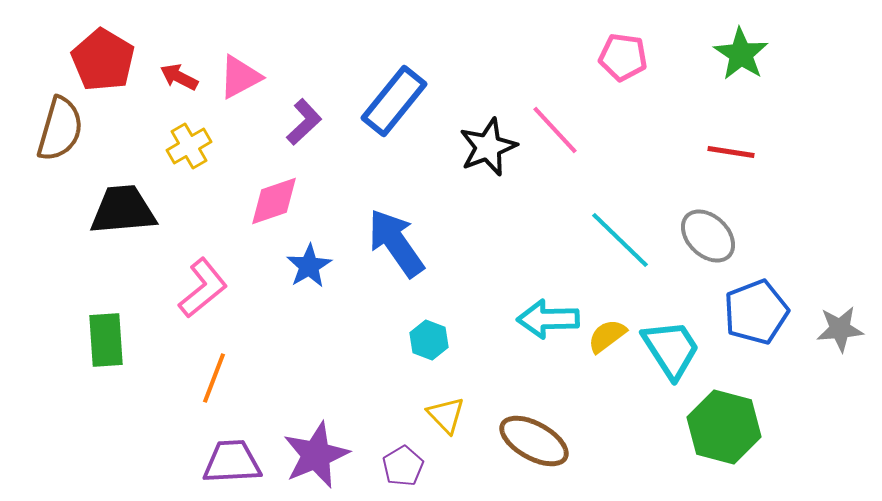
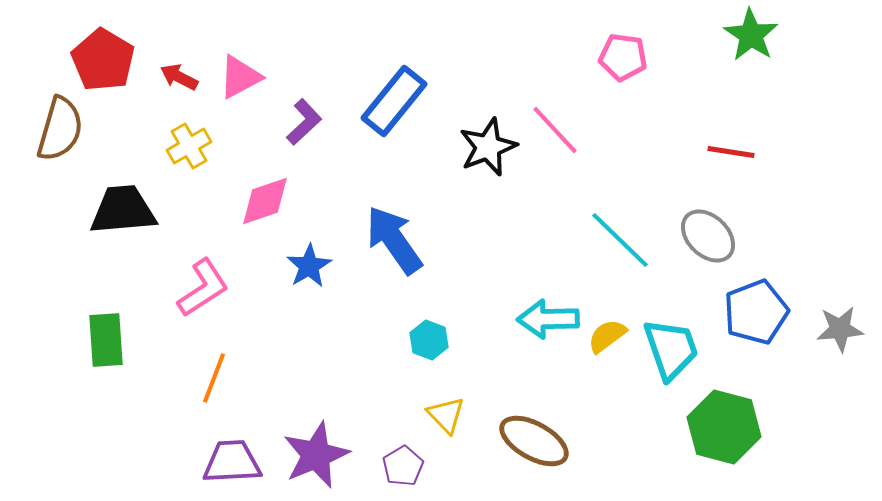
green star: moved 10 px right, 19 px up
pink diamond: moved 9 px left
blue arrow: moved 2 px left, 3 px up
pink L-shape: rotated 6 degrees clockwise
cyan trapezoid: rotated 14 degrees clockwise
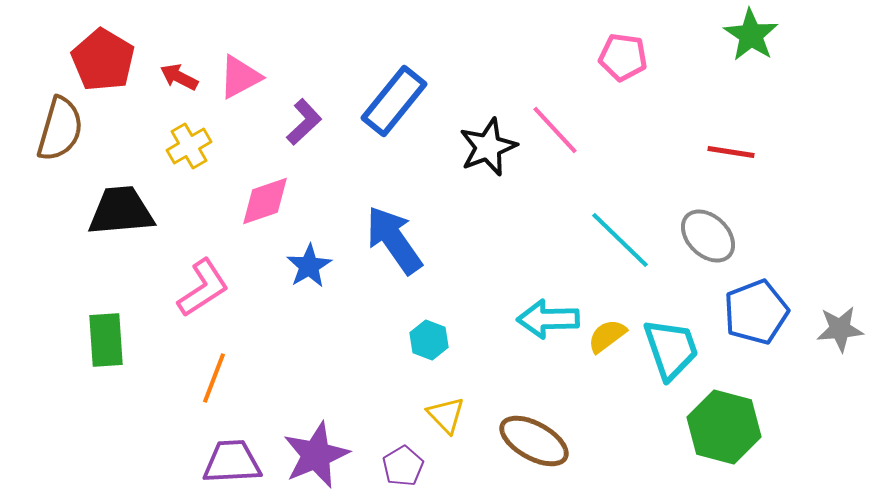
black trapezoid: moved 2 px left, 1 px down
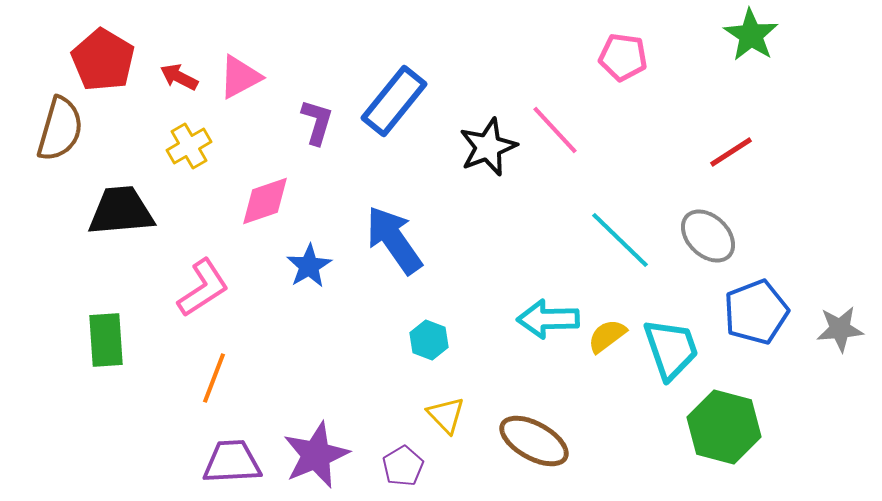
purple L-shape: moved 13 px right; rotated 30 degrees counterclockwise
red line: rotated 42 degrees counterclockwise
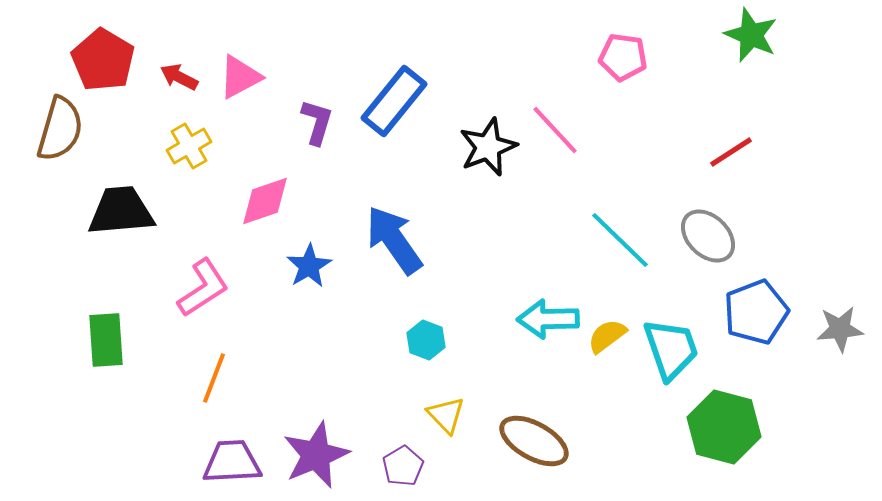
green star: rotated 10 degrees counterclockwise
cyan hexagon: moved 3 px left
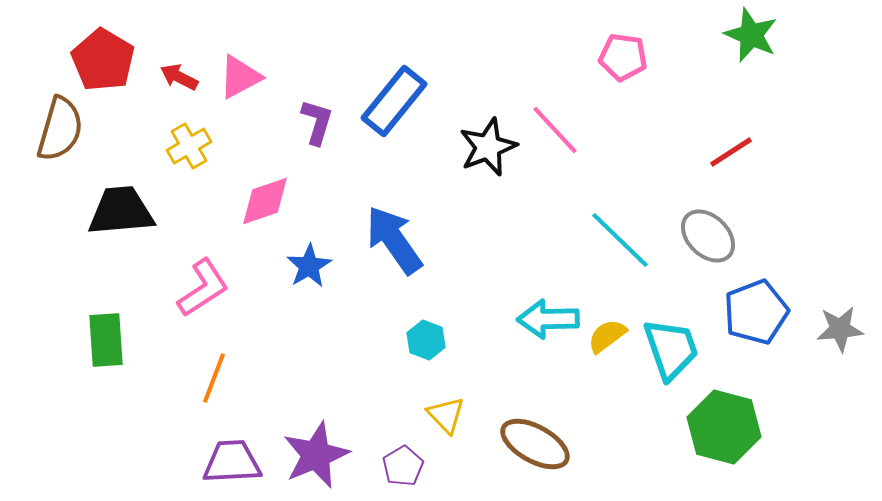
brown ellipse: moved 1 px right, 3 px down
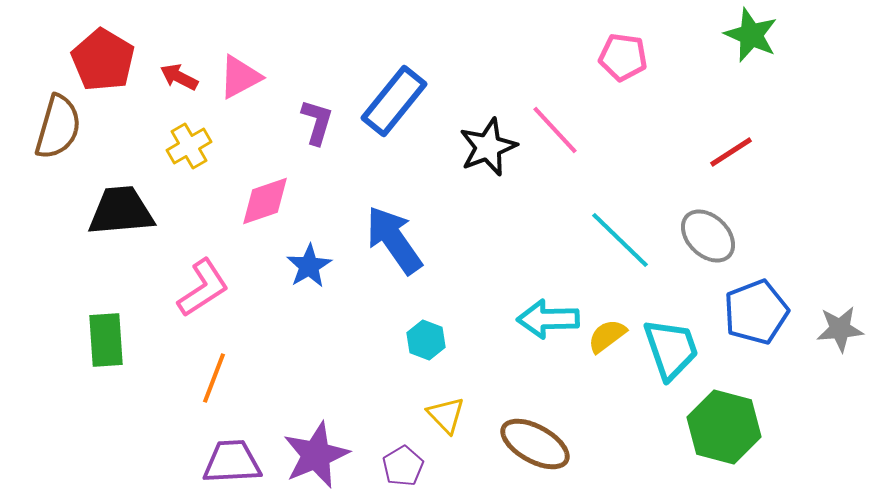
brown semicircle: moved 2 px left, 2 px up
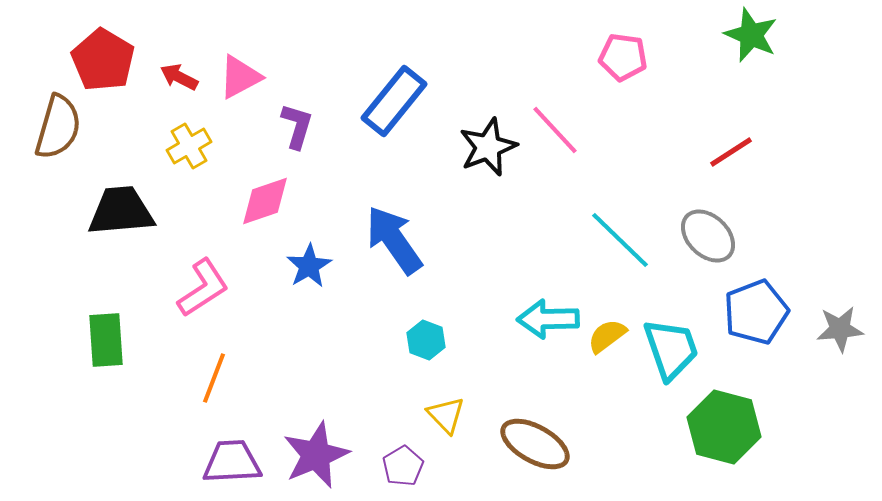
purple L-shape: moved 20 px left, 4 px down
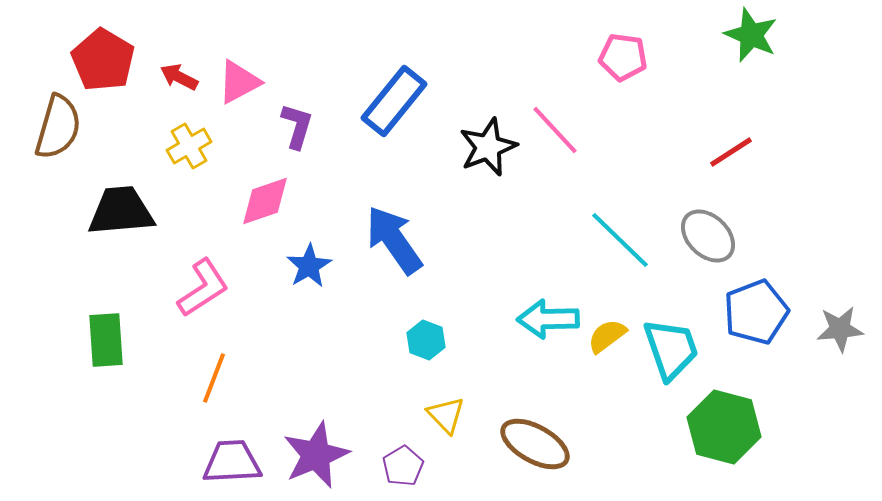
pink triangle: moved 1 px left, 5 px down
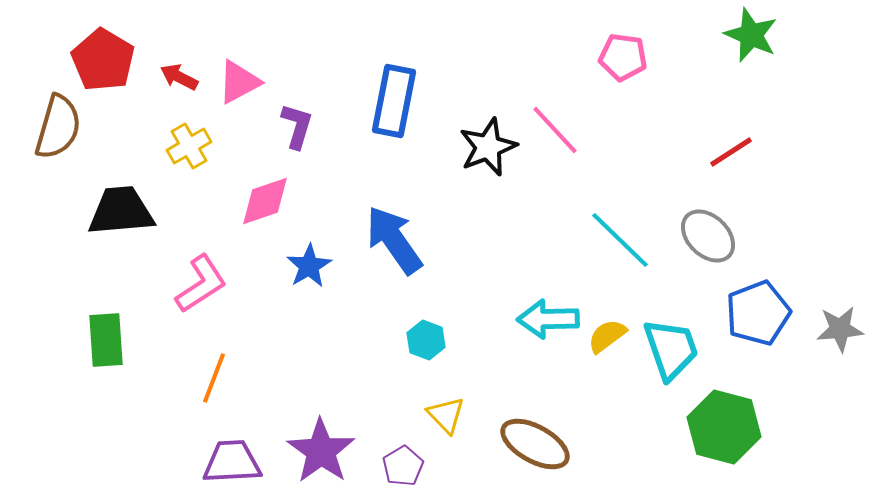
blue rectangle: rotated 28 degrees counterclockwise
pink L-shape: moved 2 px left, 4 px up
blue pentagon: moved 2 px right, 1 px down
purple star: moved 5 px right, 4 px up; rotated 14 degrees counterclockwise
